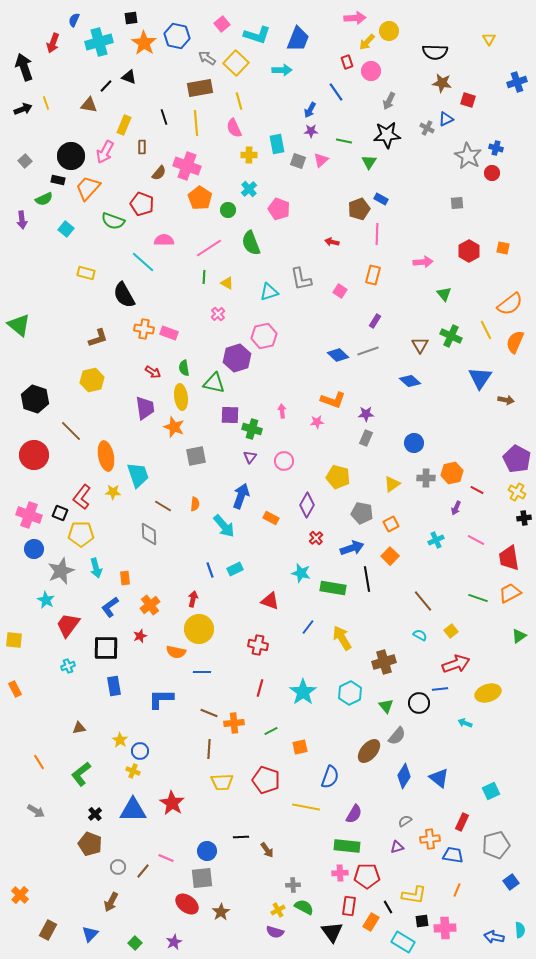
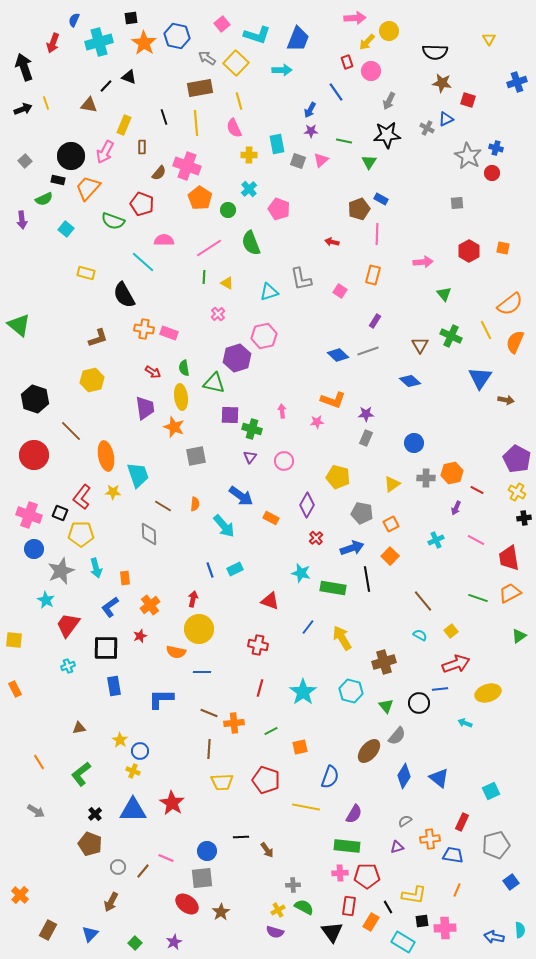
blue arrow at (241, 496): rotated 105 degrees clockwise
cyan hexagon at (350, 693): moved 1 px right, 2 px up; rotated 20 degrees counterclockwise
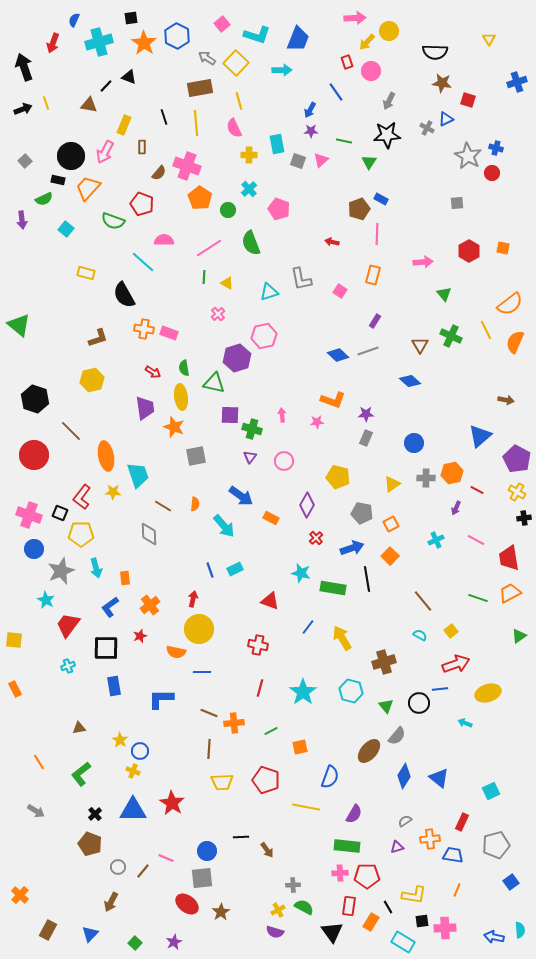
blue hexagon at (177, 36): rotated 15 degrees clockwise
blue triangle at (480, 378): moved 58 px down; rotated 15 degrees clockwise
pink arrow at (282, 411): moved 4 px down
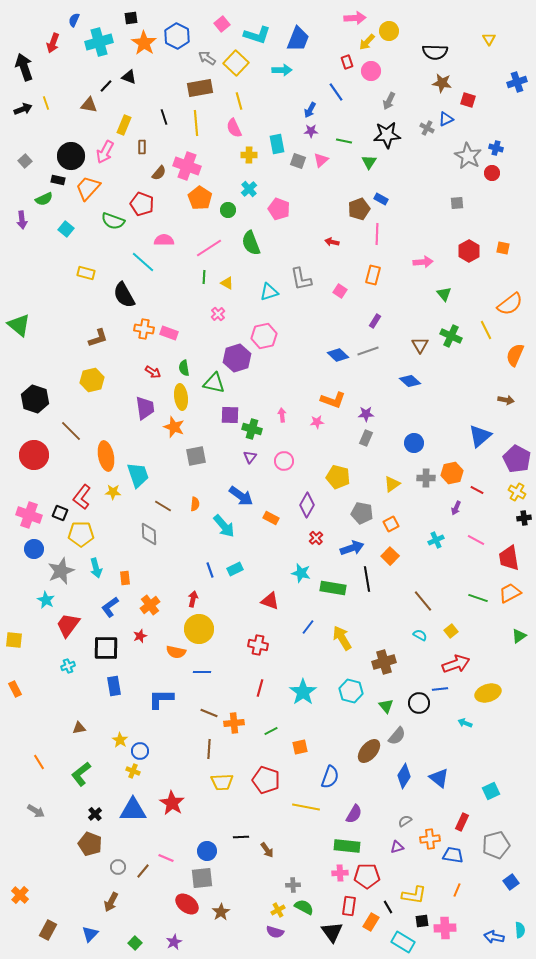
orange semicircle at (515, 342): moved 13 px down
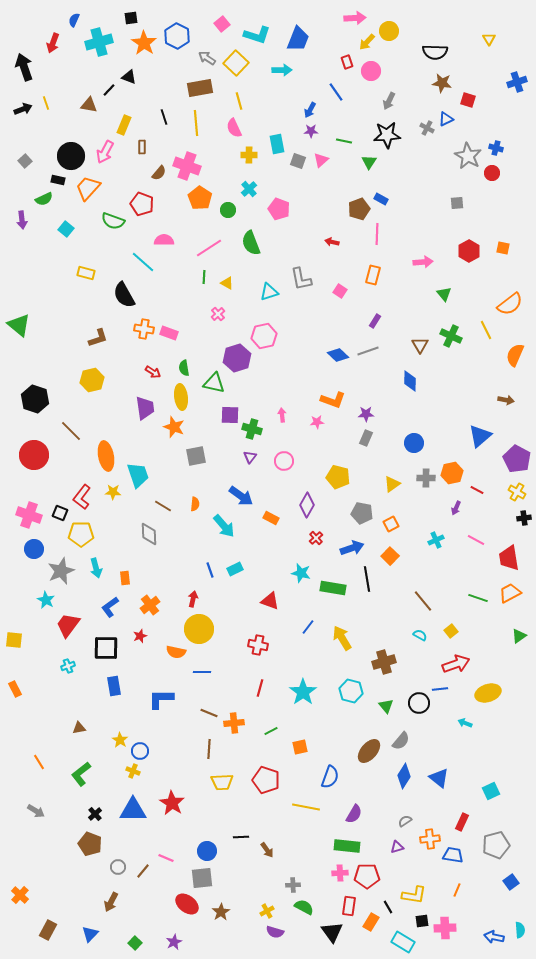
black line at (106, 86): moved 3 px right, 4 px down
blue diamond at (410, 381): rotated 50 degrees clockwise
gray semicircle at (397, 736): moved 4 px right, 5 px down
yellow cross at (278, 910): moved 11 px left, 1 px down
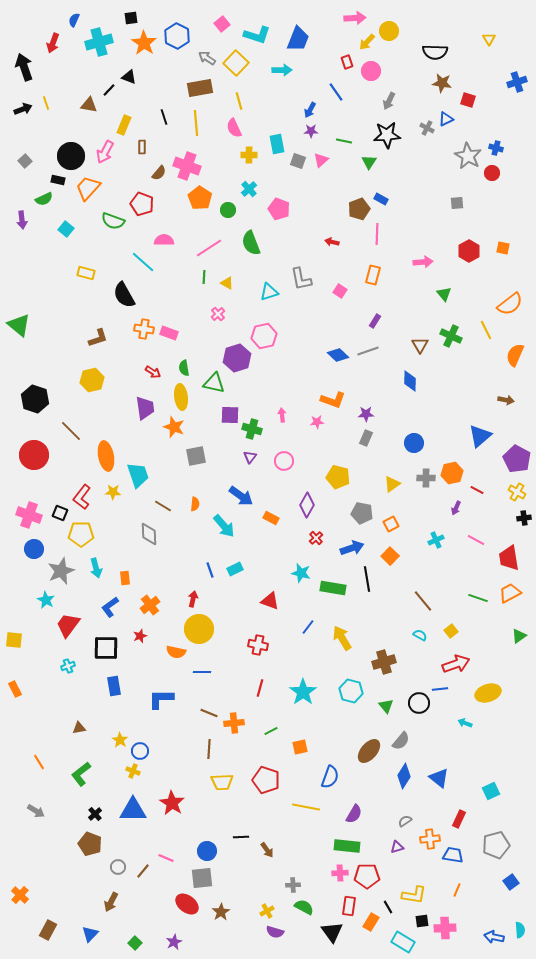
red rectangle at (462, 822): moved 3 px left, 3 px up
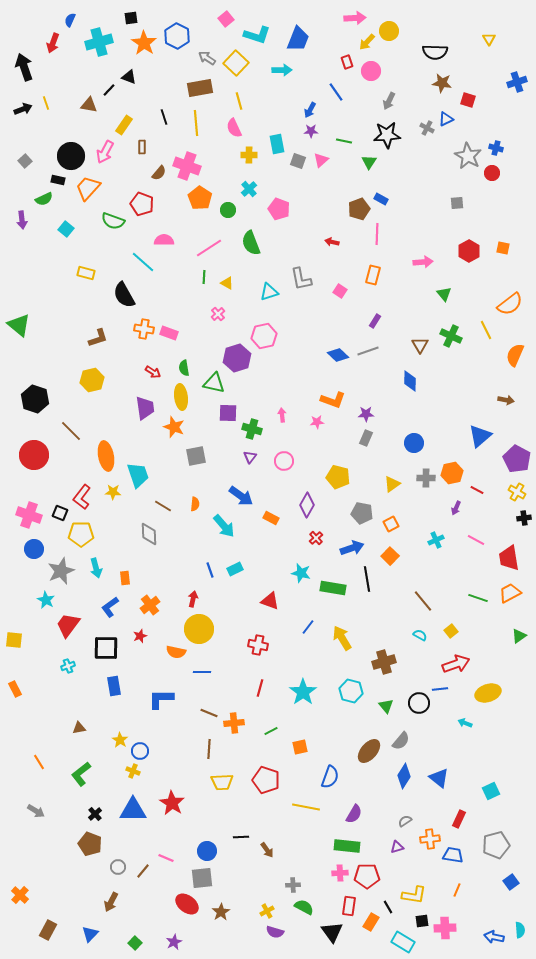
blue semicircle at (74, 20): moved 4 px left
pink square at (222, 24): moved 4 px right, 5 px up
yellow rectangle at (124, 125): rotated 12 degrees clockwise
purple square at (230, 415): moved 2 px left, 2 px up
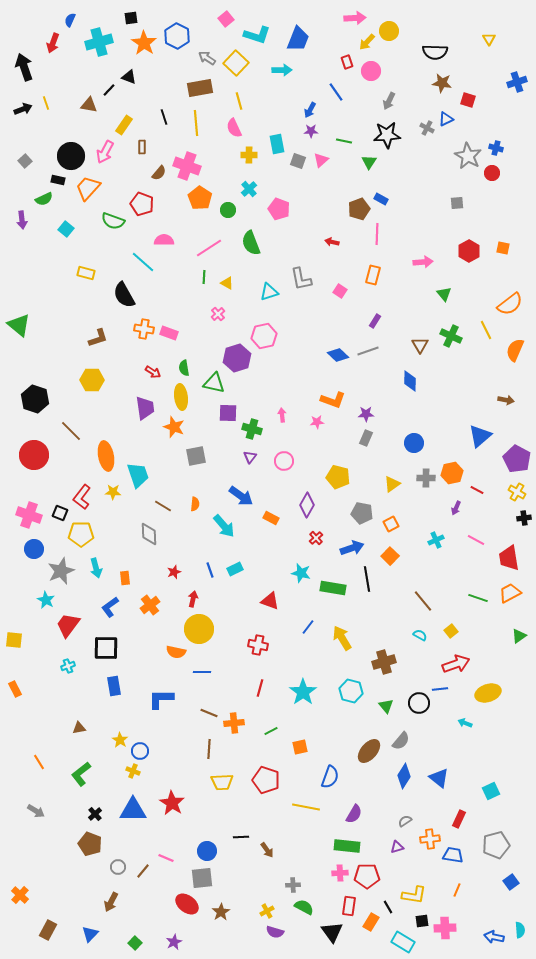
orange semicircle at (515, 355): moved 5 px up
yellow hexagon at (92, 380): rotated 15 degrees clockwise
red star at (140, 636): moved 34 px right, 64 px up
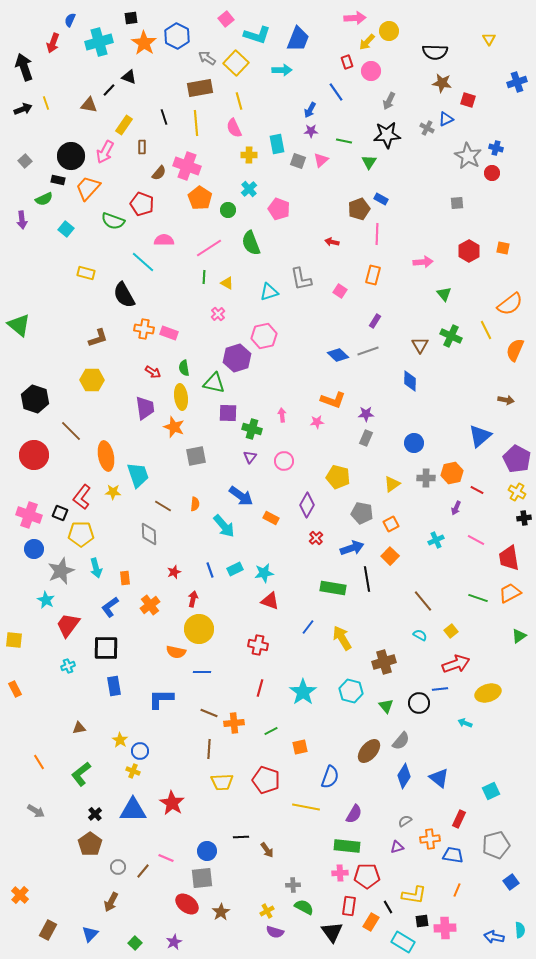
cyan star at (301, 573): moved 37 px left; rotated 24 degrees counterclockwise
brown pentagon at (90, 844): rotated 15 degrees clockwise
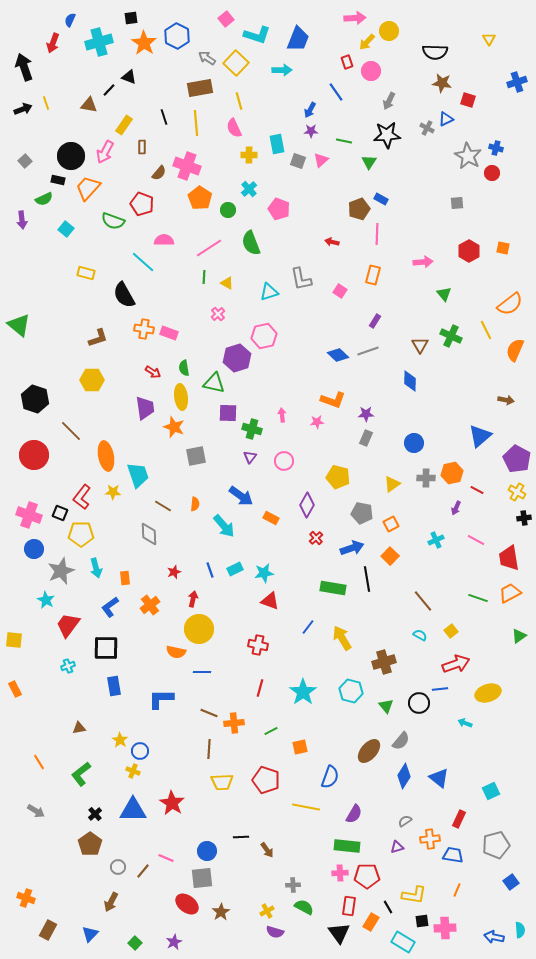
orange cross at (20, 895): moved 6 px right, 3 px down; rotated 24 degrees counterclockwise
black triangle at (332, 932): moved 7 px right, 1 px down
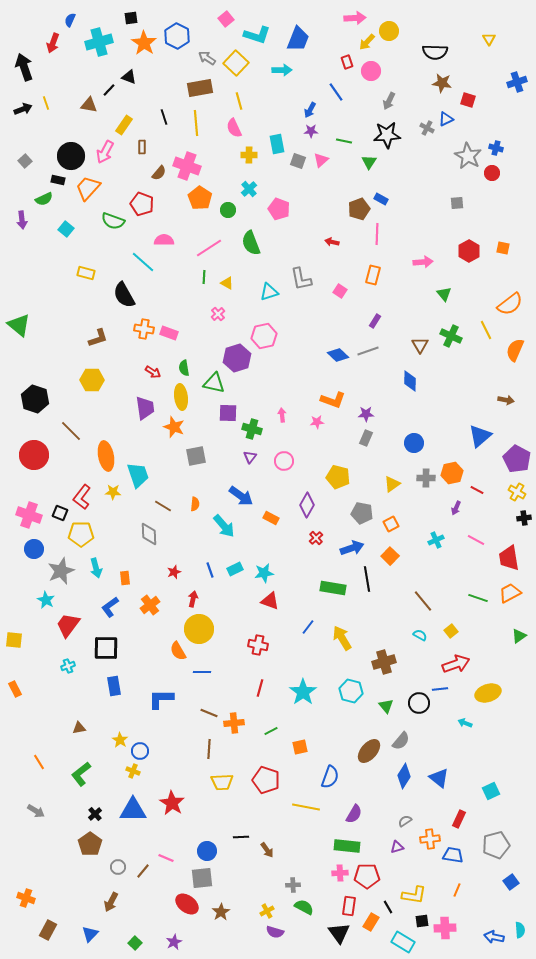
orange semicircle at (176, 652): moved 2 px right, 1 px up; rotated 48 degrees clockwise
